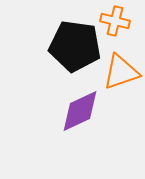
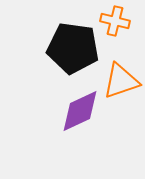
black pentagon: moved 2 px left, 2 px down
orange triangle: moved 9 px down
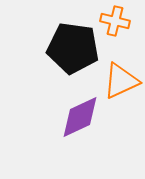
orange triangle: rotated 6 degrees counterclockwise
purple diamond: moved 6 px down
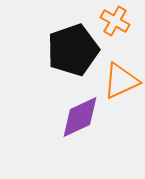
orange cross: rotated 16 degrees clockwise
black pentagon: moved 2 px down; rotated 27 degrees counterclockwise
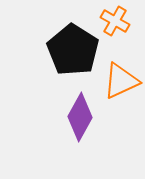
black pentagon: rotated 21 degrees counterclockwise
purple diamond: rotated 36 degrees counterclockwise
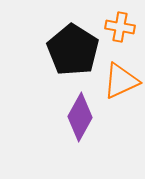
orange cross: moved 5 px right, 6 px down; rotated 20 degrees counterclockwise
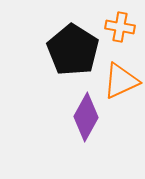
purple diamond: moved 6 px right
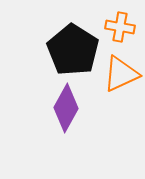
orange triangle: moved 7 px up
purple diamond: moved 20 px left, 9 px up
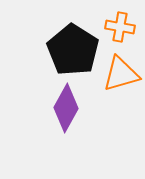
orange triangle: rotated 9 degrees clockwise
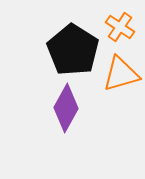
orange cross: rotated 24 degrees clockwise
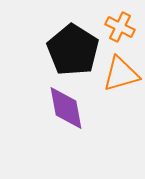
orange cross: rotated 8 degrees counterclockwise
purple diamond: rotated 39 degrees counterclockwise
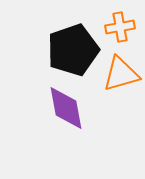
orange cross: rotated 36 degrees counterclockwise
black pentagon: rotated 21 degrees clockwise
